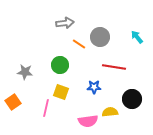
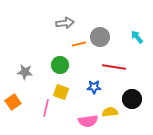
orange line: rotated 48 degrees counterclockwise
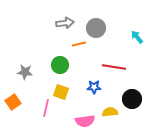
gray circle: moved 4 px left, 9 px up
pink semicircle: moved 3 px left
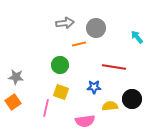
gray star: moved 9 px left, 5 px down
yellow semicircle: moved 6 px up
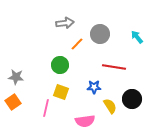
gray circle: moved 4 px right, 6 px down
orange line: moved 2 px left; rotated 32 degrees counterclockwise
yellow semicircle: rotated 63 degrees clockwise
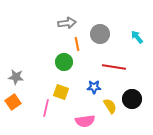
gray arrow: moved 2 px right
orange line: rotated 56 degrees counterclockwise
green circle: moved 4 px right, 3 px up
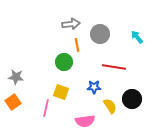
gray arrow: moved 4 px right, 1 px down
orange line: moved 1 px down
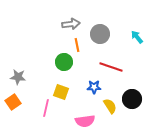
red line: moved 3 px left; rotated 10 degrees clockwise
gray star: moved 2 px right
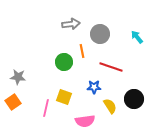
orange line: moved 5 px right, 6 px down
yellow square: moved 3 px right, 5 px down
black circle: moved 2 px right
